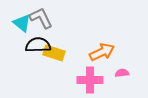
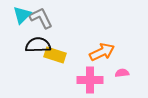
cyan triangle: moved 8 px up; rotated 36 degrees clockwise
yellow rectangle: moved 1 px right, 2 px down
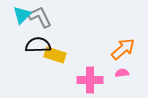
gray L-shape: moved 1 px left, 1 px up
orange arrow: moved 21 px right, 3 px up; rotated 15 degrees counterclockwise
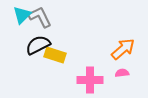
black semicircle: rotated 25 degrees counterclockwise
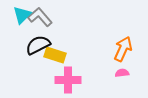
gray L-shape: rotated 15 degrees counterclockwise
orange arrow: rotated 25 degrees counterclockwise
pink cross: moved 22 px left
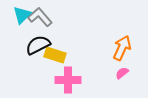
orange arrow: moved 1 px left, 1 px up
pink semicircle: rotated 32 degrees counterclockwise
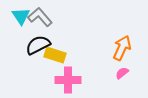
cyan triangle: moved 1 px left, 1 px down; rotated 18 degrees counterclockwise
